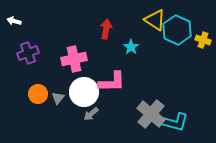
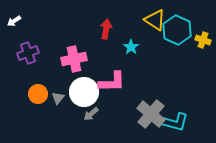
white arrow: rotated 48 degrees counterclockwise
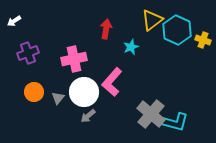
yellow triangle: moved 3 px left; rotated 50 degrees clockwise
cyan star: rotated 14 degrees clockwise
pink L-shape: rotated 132 degrees clockwise
orange circle: moved 4 px left, 2 px up
gray arrow: moved 3 px left, 2 px down
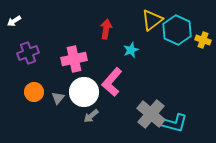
cyan star: moved 3 px down
gray arrow: moved 3 px right
cyan L-shape: moved 1 px left, 1 px down
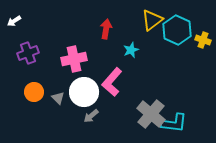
gray triangle: rotated 24 degrees counterclockwise
cyan L-shape: rotated 8 degrees counterclockwise
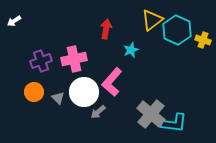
purple cross: moved 13 px right, 8 px down
gray arrow: moved 7 px right, 4 px up
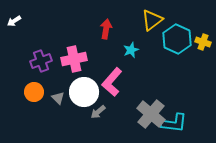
cyan hexagon: moved 9 px down
yellow cross: moved 2 px down
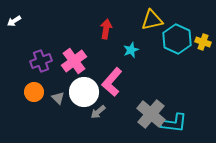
yellow triangle: rotated 25 degrees clockwise
pink cross: moved 2 px down; rotated 25 degrees counterclockwise
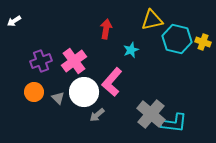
cyan hexagon: rotated 12 degrees counterclockwise
gray arrow: moved 1 px left, 3 px down
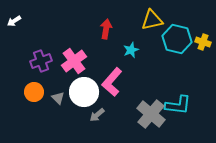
cyan L-shape: moved 4 px right, 18 px up
